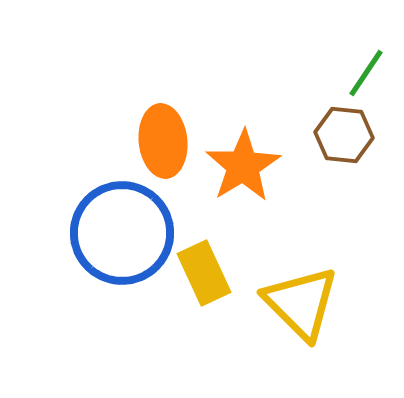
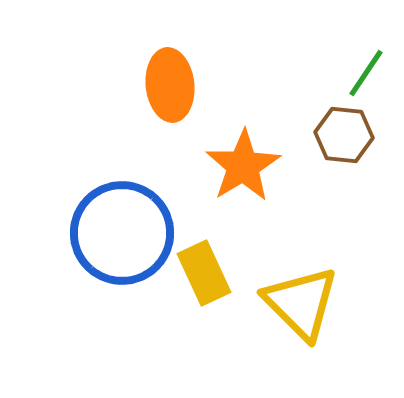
orange ellipse: moved 7 px right, 56 px up
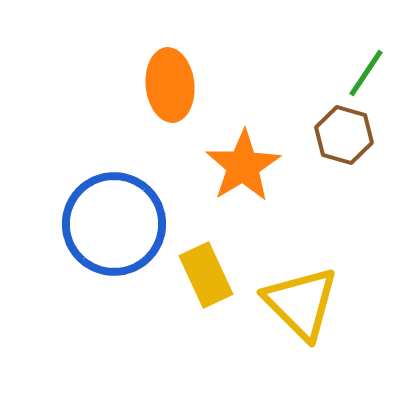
brown hexagon: rotated 10 degrees clockwise
blue circle: moved 8 px left, 9 px up
yellow rectangle: moved 2 px right, 2 px down
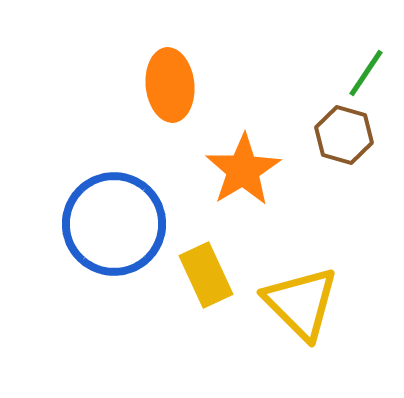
orange star: moved 4 px down
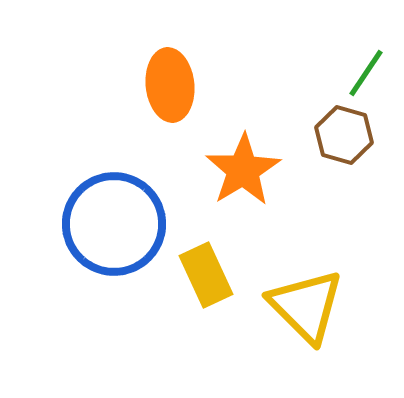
yellow triangle: moved 5 px right, 3 px down
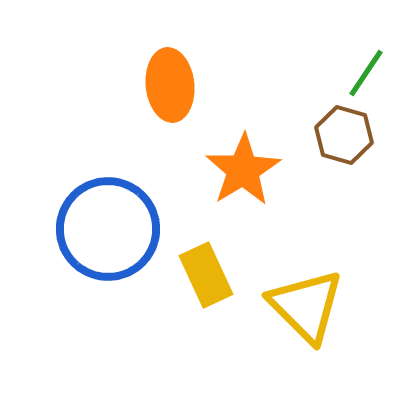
blue circle: moved 6 px left, 5 px down
